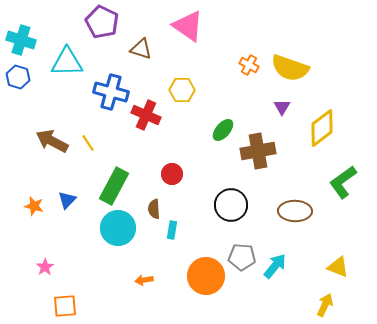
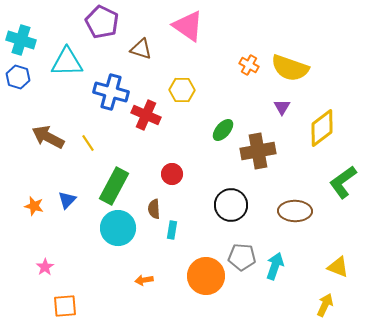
brown arrow: moved 4 px left, 4 px up
cyan arrow: rotated 20 degrees counterclockwise
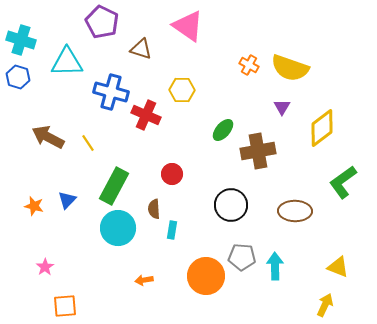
cyan arrow: rotated 20 degrees counterclockwise
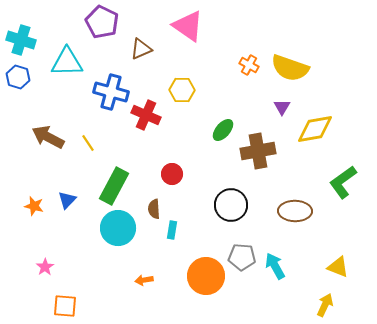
brown triangle: rotated 40 degrees counterclockwise
yellow diamond: moved 7 px left, 1 px down; rotated 27 degrees clockwise
cyan arrow: rotated 28 degrees counterclockwise
orange square: rotated 10 degrees clockwise
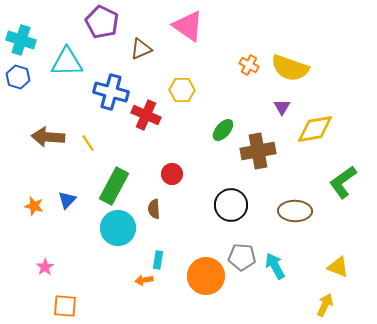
brown arrow: rotated 24 degrees counterclockwise
cyan rectangle: moved 14 px left, 30 px down
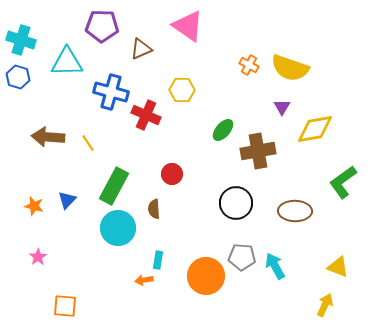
purple pentagon: moved 4 px down; rotated 24 degrees counterclockwise
black circle: moved 5 px right, 2 px up
pink star: moved 7 px left, 10 px up
